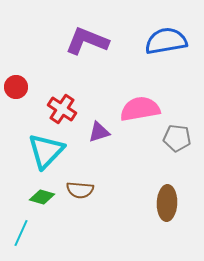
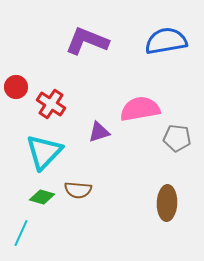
red cross: moved 11 px left, 5 px up
cyan triangle: moved 2 px left, 1 px down
brown semicircle: moved 2 px left
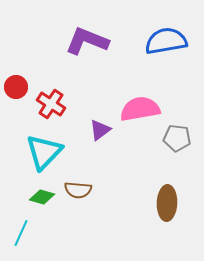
purple triangle: moved 1 px right, 2 px up; rotated 20 degrees counterclockwise
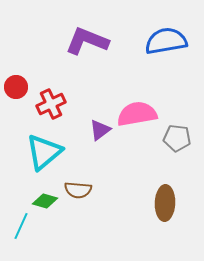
red cross: rotated 32 degrees clockwise
pink semicircle: moved 3 px left, 5 px down
cyan triangle: rotated 6 degrees clockwise
green diamond: moved 3 px right, 4 px down
brown ellipse: moved 2 px left
cyan line: moved 7 px up
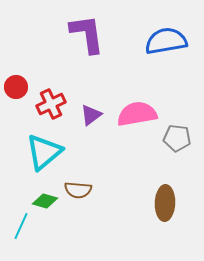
purple L-shape: moved 7 px up; rotated 60 degrees clockwise
purple triangle: moved 9 px left, 15 px up
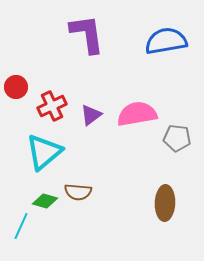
red cross: moved 1 px right, 2 px down
brown semicircle: moved 2 px down
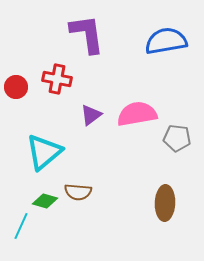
red cross: moved 5 px right, 27 px up; rotated 36 degrees clockwise
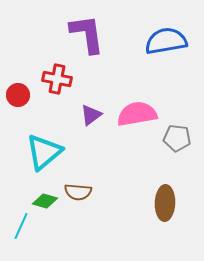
red circle: moved 2 px right, 8 px down
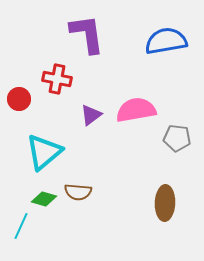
red circle: moved 1 px right, 4 px down
pink semicircle: moved 1 px left, 4 px up
green diamond: moved 1 px left, 2 px up
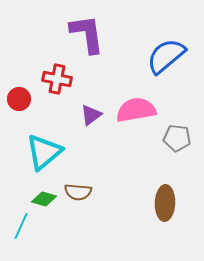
blue semicircle: moved 15 px down; rotated 30 degrees counterclockwise
